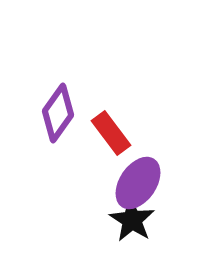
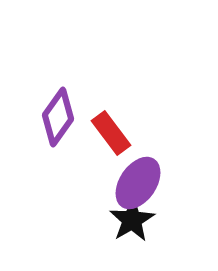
purple diamond: moved 4 px down
black star: rotated 9 degrees clockwise
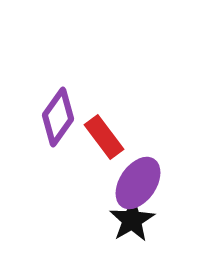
red rectangle: moved 7 px left, 4 px down
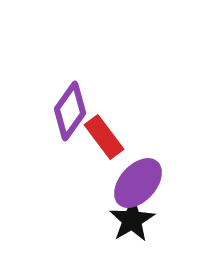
purple diamond: moved 12 px right, 6 px up
purple ellipse: rotated 8 degrees clockwise
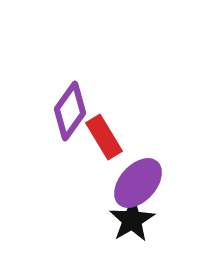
red rectangle: rotated 6 degrees clockwise
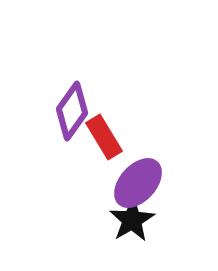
purple diamond: moved 2 px right
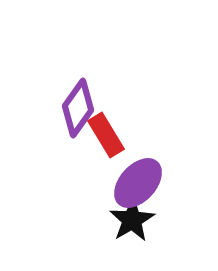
purple diamond: moved 6 px right, 3 px up
red rectangle: moved 2 px right, 2 px up
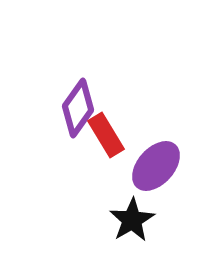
purple ellipse: moved 18 px right, 17 px up
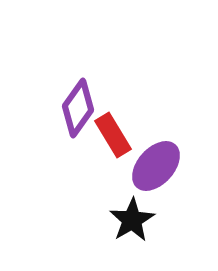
red rectangle: moved 7 px right
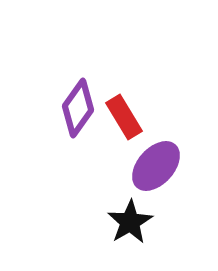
red rectangle: moved 11 px right, 18 px up
black star: moved 2 px left, 2 px down
